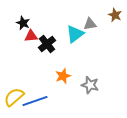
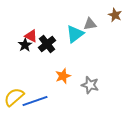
black star: moved 2 px right, 22 px down; rotated 16 degrees clockwise
red triangle: rotated 32 degrees clockwise
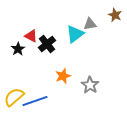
black star: moved 7 px left, 4 px down
gray star: rotated 18 degrees clockwise
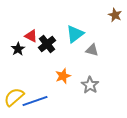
gray triangle: moved 2 px right, 26 px down; rotated 24 degrees clockwise
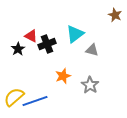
black cross: rotated 18 degrees clockwise
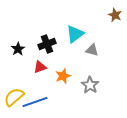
red triangle: moved 9 px right, 31 px down; rotated 48 degrees counterclockwise
blue line: moved 1 px down
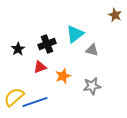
gray star: moved 2 px right, 1 px down; rotated 30 degrees clockwise
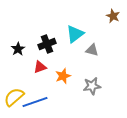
brown star: moved 2 px left, 1 px down
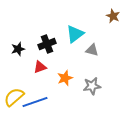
black star: rotated 16 degrees clockwise
orange star: moved 2 px right, 2 px down
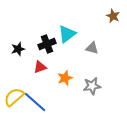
cyan triangle: moved 8 px left
gray triangle: moved 2 px up
blue line: rotated 60 degrees clockwise
